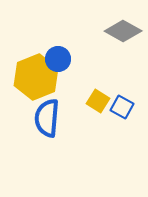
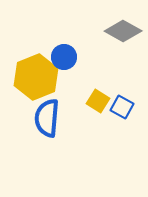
blue circle: moved 6 px right, 2 px up
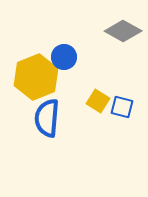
blue square: rotated 15 degrees counterclockwise
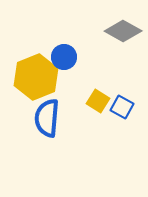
blue square: rotated 15 degrees clockwise
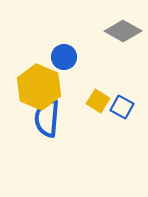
yellow hexagon: moved 3 px right, 10 px down; rotated 15 degrees counterclockwise
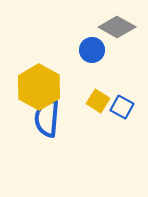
gray diamond: moved 6 px left, 4 px up
blue circle: moved 28 px right, 7 px up
yellow hexagon: rotated 6 degrees clockwise
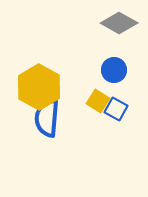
gray diamond: moved 2 px right, 4 px up
blue circle: moved 22 px right, 20 px down
blue square: moved 6 px left, 2 px down
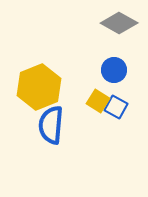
yellow hexagon: rotated 9 degrees clockwise
blue square: moved 2 px up
blue semicircle: moved 4 px right, 7 px down
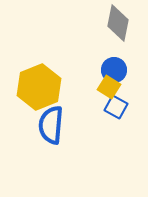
gray diamond: moved 1 px left; rotated 72 degrees clockwise
yellow square: moved 11 px right, 14 px up
